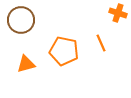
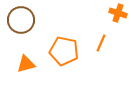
orange line: rotated 48 degrees clockwise
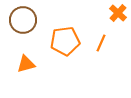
orange cross: rotated 24 degrees clockwise
brown circle: moved 2 px right
orange pentagon: moved 1 px right, 10 px up; rotated 20 degrees counterclockwise
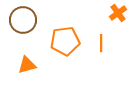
orange cross: rotated 12 degrees clockwise
orange line: rotated 24 degrees counterclockwise
orange triangle: moved 1 px right, 1 px down
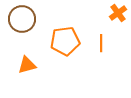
brown circle: moved 1 px left, 1 px up
